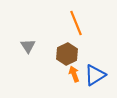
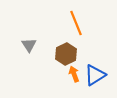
gray triangle: moved 1 px right, 1 px up
brown hexagon: moved 1 px left
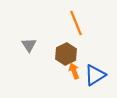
orange arrow: moved 3 px up
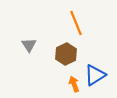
orange arrow: moved 13 px down
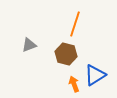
orange line: moved 1 px left, 1 px down; rotated 40 degrees clockwise
gray triangle: rotated 42 degrees clockwise
brown hexagon: rotated 20 degrees counterclockwise
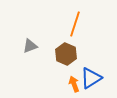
gray triangle: moved 1 px right, 1 px down
brown hexagon: rotated 10 degrees clockwise
blue triangle: moved 4 px left, 3 px down
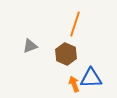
blue triangle: rotated 30 degrees clockwise
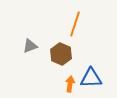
brown hexagon: moved 5 px left
orange arrow: moved 4 px left; rotated 28 degrees clockwise
